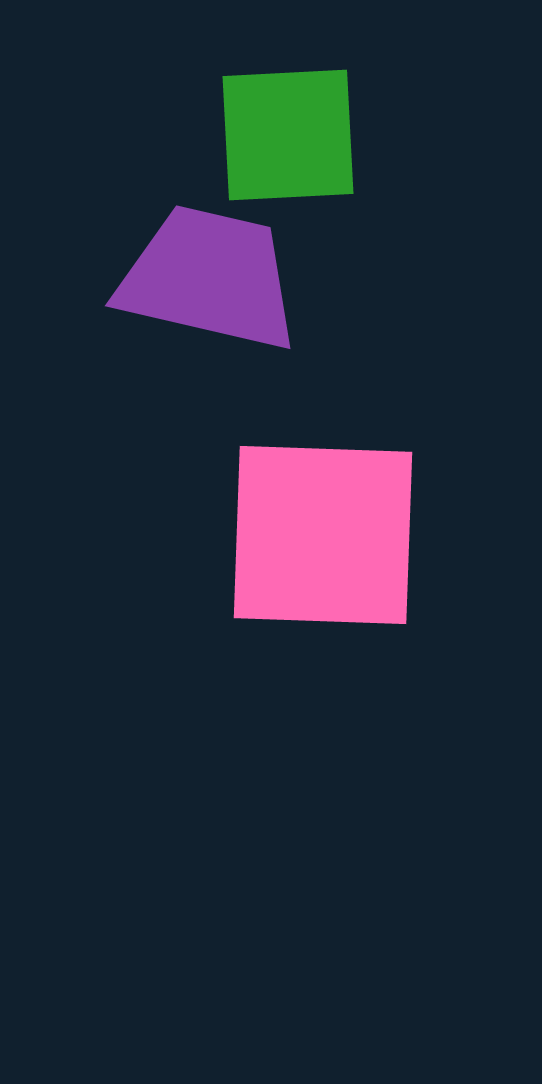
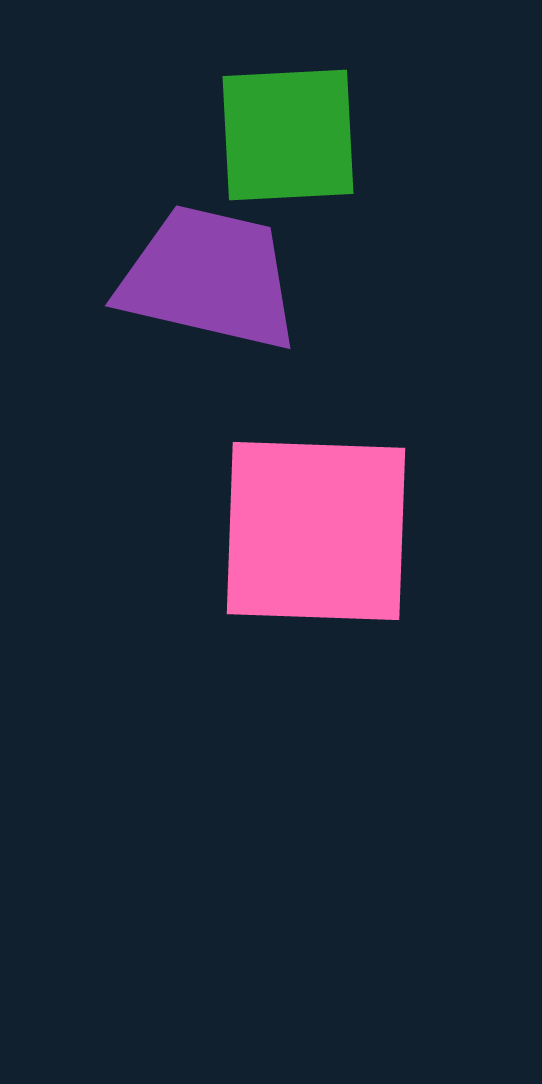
pink square: moved 7 px left, 4 px up
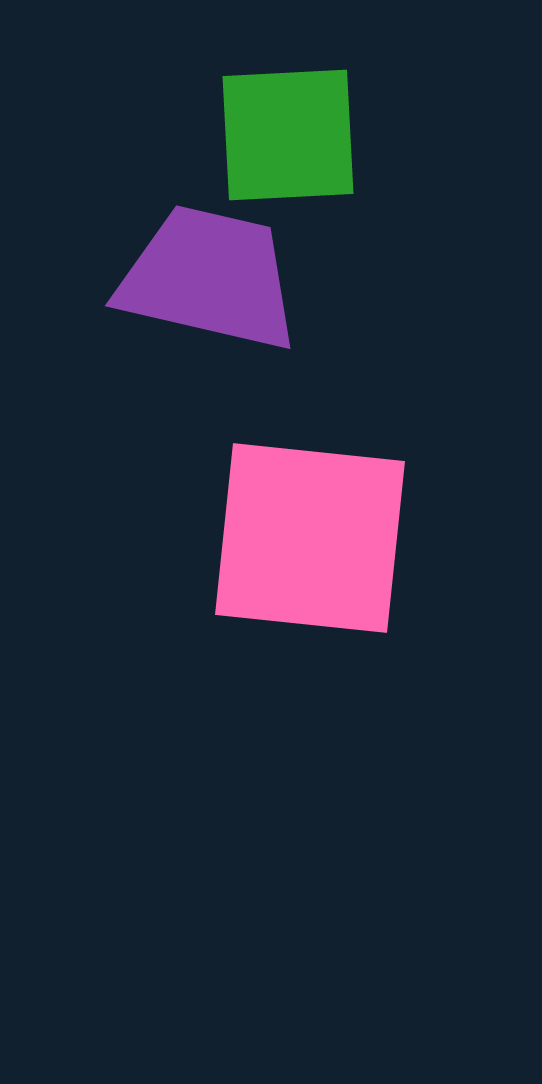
pink square: moved 6 px left, 7 px down; rotated 4 degrees clockwise
